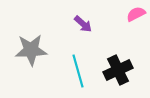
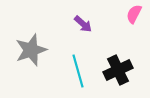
pink semicircle: moved 2 px left; rotated 36 degrees counterclockwise
gray star: rotated 16 degrees counterclockwise
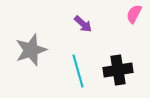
black cross: rotated 16 degrees clockwise
